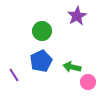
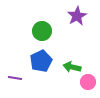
purple line: moved 1 px right, 3 px down; rotated 48 degrees counterclockwise
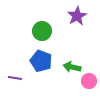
blue pentagon: rotated 25 degrees counterclockwise
pink circle: moved 1 px right, 1 px up
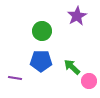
blue pentagon: rotated 20 degrees counterclockwise
green arrow: rotated 30 degrees clockwise
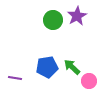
green circle: moved 11 px right, 11 px up
blue pentagon: moved 6 px right, 6 px down; rotated 10 degrees counterclockwise
